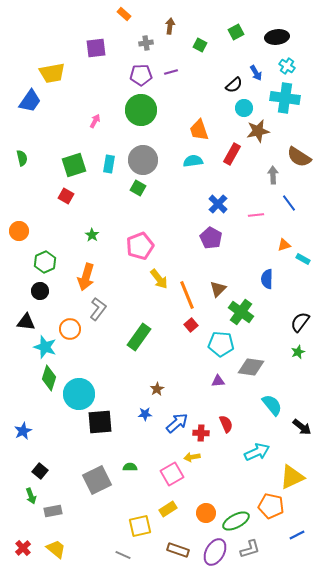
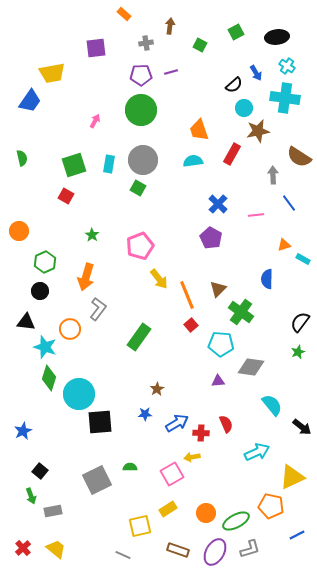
blue arrow at (177, 423): rotated 10 degrees clockwise
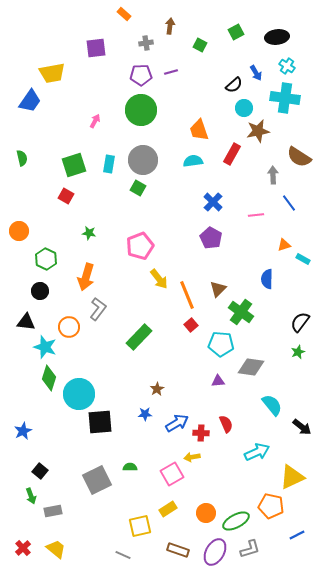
blue cross at (218, 204): moved 5 px left, 2 px up
green star at (92, 235): moved 3 px left, 2 px up; rotated 24 degrees counterclockwise
green hexagon at (45, 262): moved 1 px right, 3 px up; rotated 10 degrees counterclockwise
orange circle at (70, 329): moved 1 px left, 2 px up
green rectangle at (139, 337): rotated 8 degrees clockwise
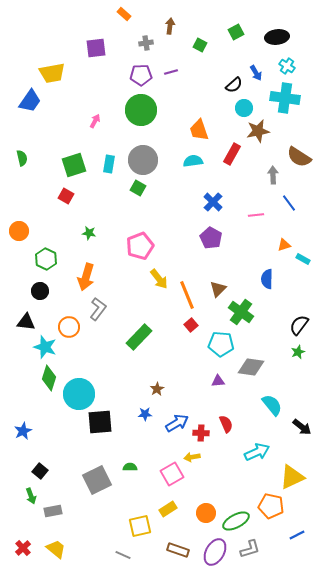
black semicircle at (300, 322): moved 1 px left, 3 px down
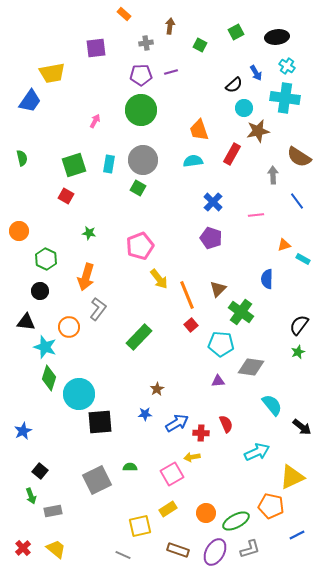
blue line at (289, 203): moved 8 px right, 2 px up
purple pentagon at (211, 238): rotated 10 degrees counterclockwise
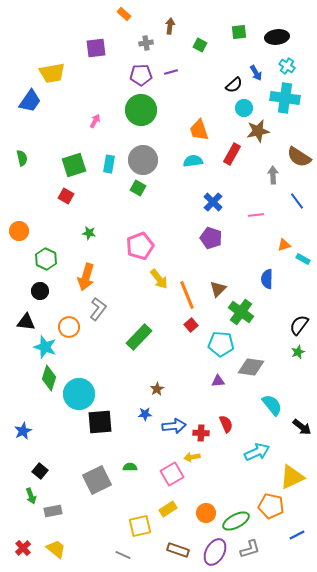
green square at (236, 32): moved 3 px right; rotated 21 degrees clockwise
blue arrow at (177, 423): moved 3 px left, 3 px down; rotated 25 degrees clockwise
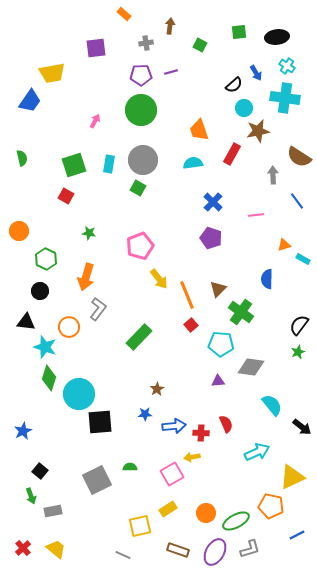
cyan semicircle at (193, 161): moved 2 px down
